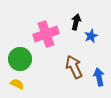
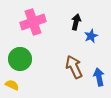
pink cross: moved 13 px left, 12 px up
yellow semicircle: moved 5 px left, 1 px down
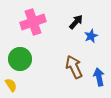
black arrow: rotated 28 degrees clockwise
yellow semicircle: moved 1 px left; rotated 32 degrees clockwise
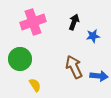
black arrow: moved 2 px left; rotated 21 degrees counterclockwise
blue star: moved 2 px right; rotated 16 degrees clockwise
blue arrow: moved 1 px up; rotated 108 degrees clockwise
yellow semicircle: moved 24 px right
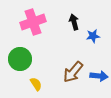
black arrow: rotated 35 degrees counterclockwise
brown arrow: moved 1 px left, 5 px down; rotated 115 degrees counterclockwise
yellow semicircle: moved 1 px right, 1 px up
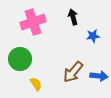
black arrow: moved 1 px left, 5 px up
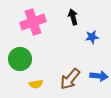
blue star: moved 1 px left, 1 px down
brown arrow: moved 3 px left, 7 px down
yellow semicircle: rotated 112 degrees clockwise
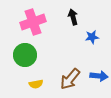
green circle: moved 5 px right, 4 px up
